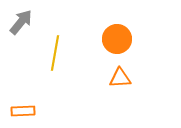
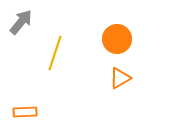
yellow line: rotated 8 degrees clockwise
orange triangle: rotated 25 degrees counterclockwise
orange rectangle: moved 2 px right, 1 px down
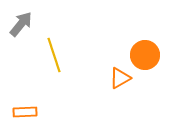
gray arrow: moved 2 px down
orange circle: moved 28 px right, 16 px down
yellow line: moved 1 px left, 2 px down; rotated 36 degrees counterclockwise
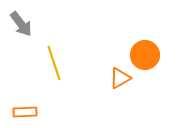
gray arrow: rotated 104 degrees clockwise
yellow line: moved 8 px down
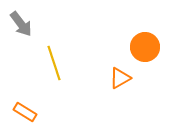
orange circle: moved 8 px up
orange rectangle: rotated 35 degrees clockwise
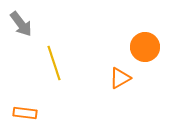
orange rectangle: moved 1 px down; rotated 25 degrees counterclockwise
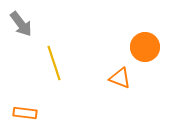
orange triangle: rotated 50 degrees clockwise
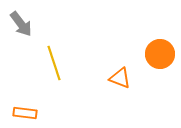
orange circle: moved 15 px right, 7 px down
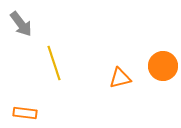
orange circle: moved 3 px right, 12 px down
orange triangle: rotated 35 degrees counterclockwise
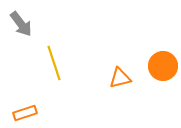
orange rectangle: rotated 25 degrees counterclockwise
